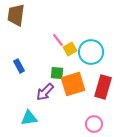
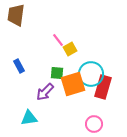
cyan circle: moved 22 px down
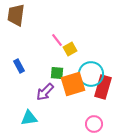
pink line: moved 1 px left
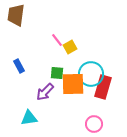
yellow square: moved 2 px up
orange square: rotated 15 degrees clockwise
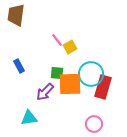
orange square: moved 3 px left
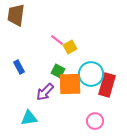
pink line: rotated 16 degrees counterclockwise
blue rectangle: moved 1 px down
green square: moved 1 px right, 2 px up; rotated 24 degrees clockwise
red rectangle: moved 4 px right, 2 px up
pink circle: moved 1 px right, 3 px up
